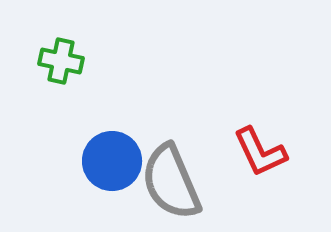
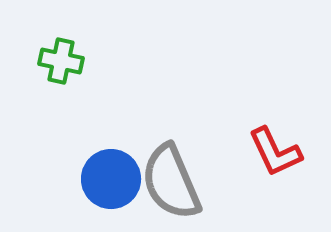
red L-shape: moved 15 px right
blue circle: moved 1 px left, 18 px down
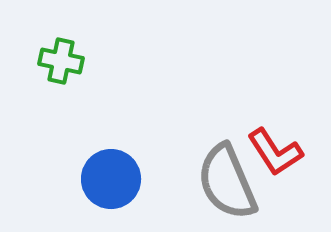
red L-shape: rotated 8 degrees counterclockwise
gray semicircle: moved 56 px right
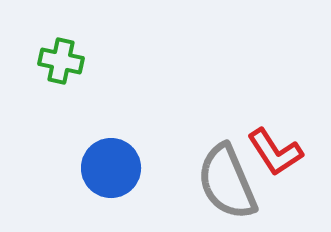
blue circle: moved 11 px up
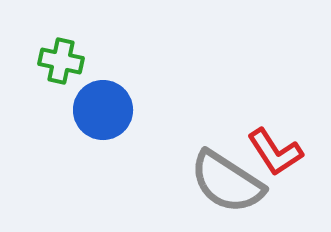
blue circle: moved 8 px left, 58 px up
gray semicircle: rotated 34 degrees counterclockwise
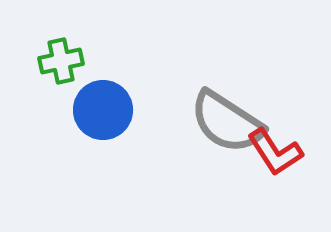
green cross: rotated 24 degrees counterclockwise
gray semicircle: moved 60 px up
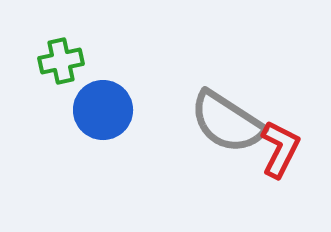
red L-shape: moved 5 px right, 3 px up; rotated 120 degrees counterclockwise
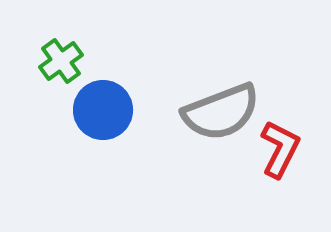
green cross: rotated 24 degrees counterclockwise
gray semicircle: moved 6 px left, 10 px up; rotated 54 degrees counterclockwise
